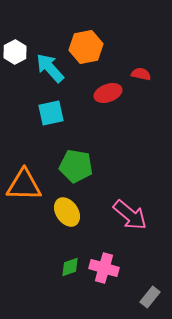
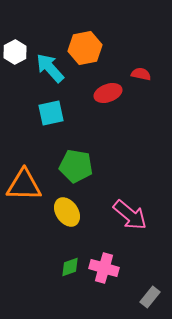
orange hexagon: moved 1 px left, 1 px down
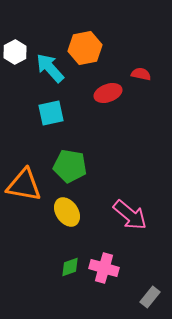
green pentagon: moved 6 px left
orange triangle: rotated 9 degrees clockwise
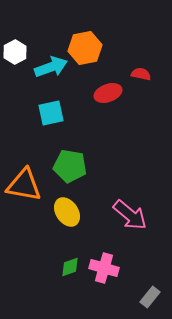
cyan arrow: moved 1 px right, 1 px up; rotated 112 degrees clockwise
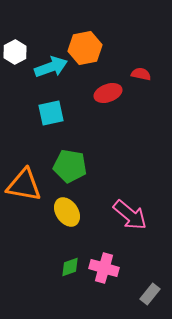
gray rectangle: moved 3 px up
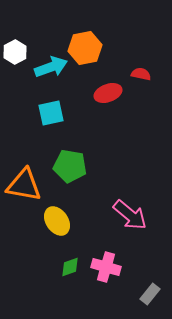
yellow ellipse: moved 10 px left, 9 px down
pink cross: moved 2 px right, 1 px up
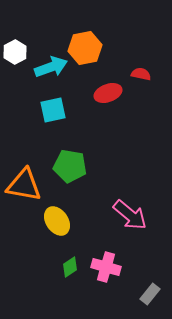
cyan square: moved 2 px right, 3 px up
green diamond: rotated 15 degrees counterclockwise
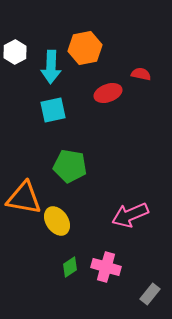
cyan arrow: rotated 112 degrees clockwise
orange triangle: moved 13 px down
pink arrow: rotated 117 degrees clockwise
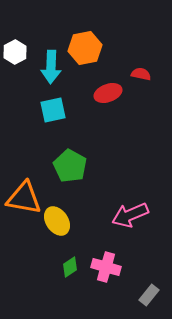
green pentagon: rotated 20 degrees clockwise
gray rectangle: moved 1 px left, 1 px down
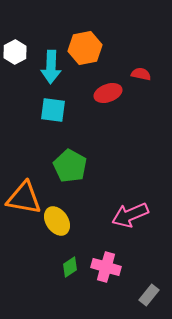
cyan square: rotated 20 degrees clockwise
